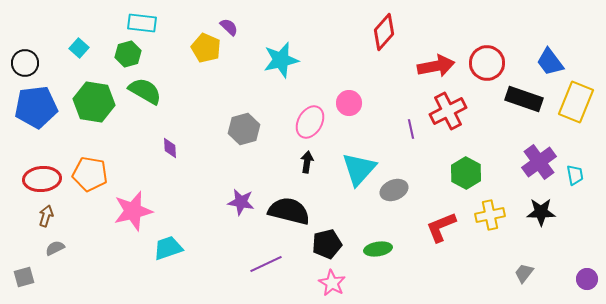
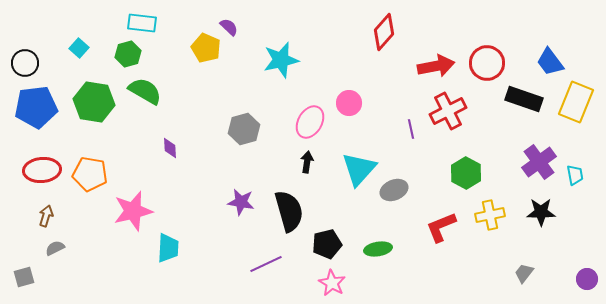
red ellipse at (42, 179): moved 9 px up
black semicircle at (289, 211): rotated 60 degrees clockwise
cyan trapezoid at (168, 248): rotated 112 degrees clockwise
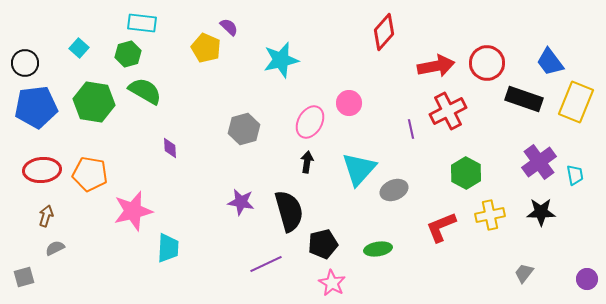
black pentagon at (327, 244): moved 4 px left
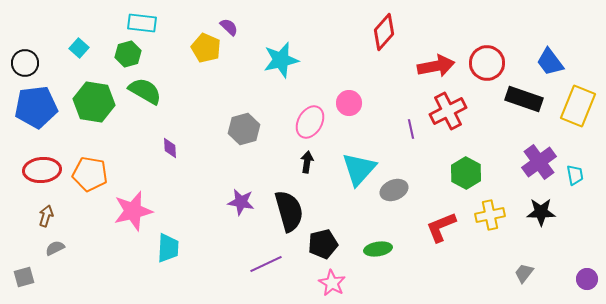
yellow rectangle at (576, 102): moved 2 px right, 4 px down
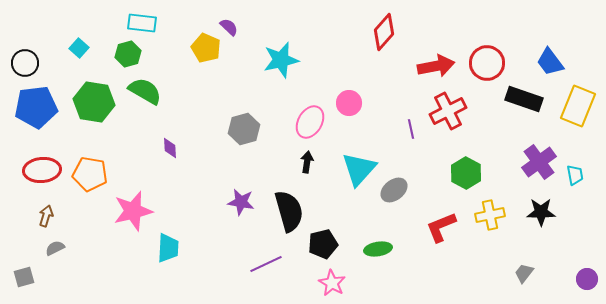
gray ellipse at (394, 190): rotated 16 degrees counterclockwise
